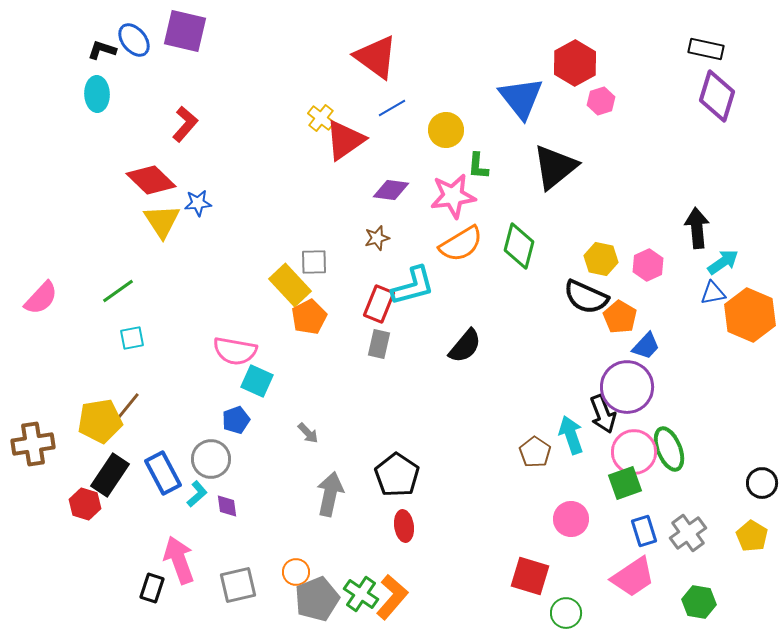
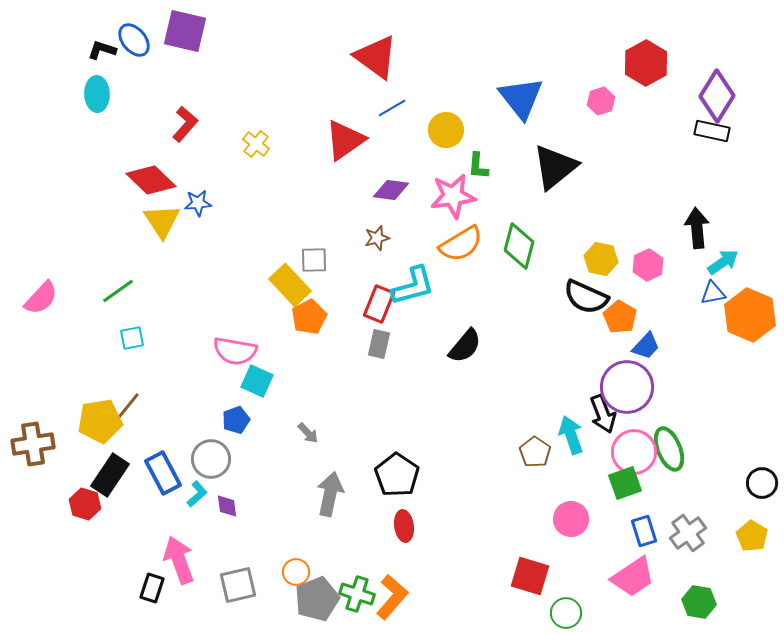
black rectangle at (706, 49): moved 6 px right, 82 px down
red hexagon at (575, 63): moved 71 px right
purple diamond at (717, 96): rotated 15 degrees clockwise
yellow cross at (321, 118): moved 65 px left, 26 px down
gray square at (314, 262): moved 2 px up
green cross at (361, 594): moved 4 px left; rotated 16 degrees counterclockwise
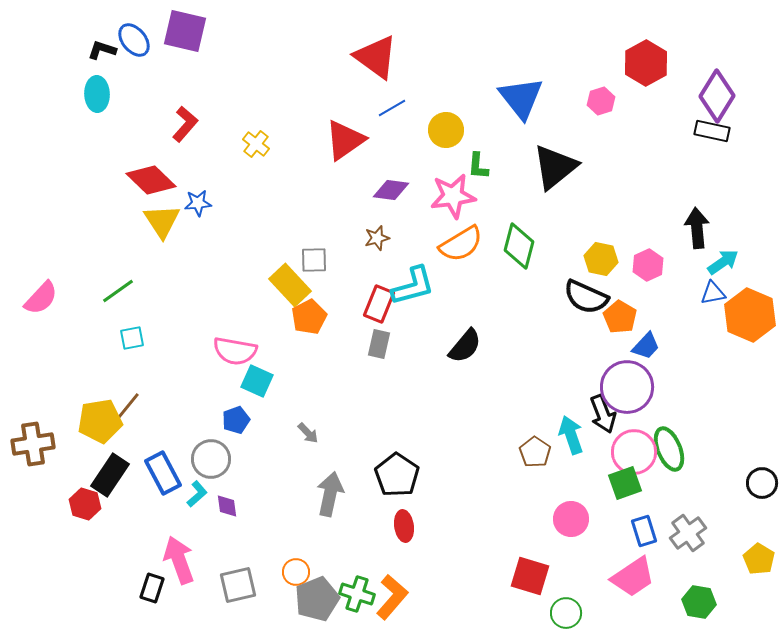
yellow pentagon at (752, 536): moved 7 px right, 23 px down
